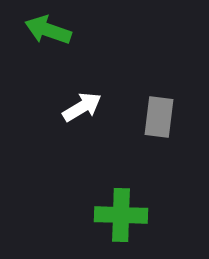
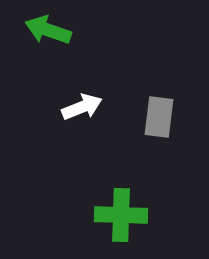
white arrow: rotated 9 degrees clockwise
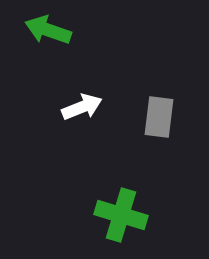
green cross: rotated 15 degrees clockwise
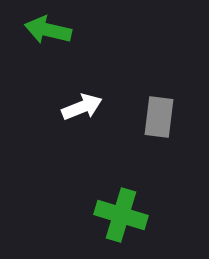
green arrow: rotated 6 degrees counterclockwise
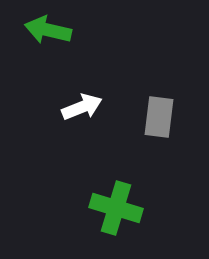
green cross: moved 5 px left, 7 px up
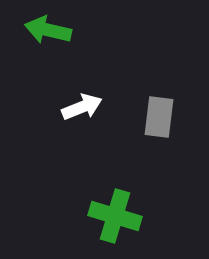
green cross: moved 1 px left, 8 px down
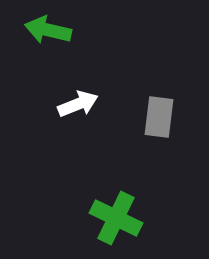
white arrow: moved 4 px left, 3 px up
green cross: moved 1 px right, 2 px down; rotated 9 degrees clockwise
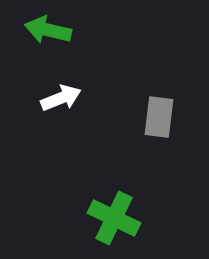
white arrow: moved 17 px left, 6 px up
green cross: moved 2 px left
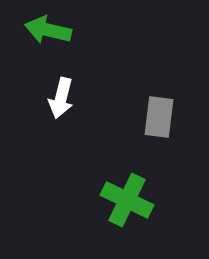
white arrow: rotated 126 degrees clockwise
green cross: moved 13 px right, 18 px up
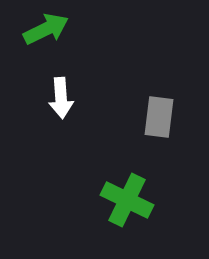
green arrow: moved 2 px left, 1 px up; rotated 141 degrees clockwise
white arrow: rotated 18 degrees counterclockwise
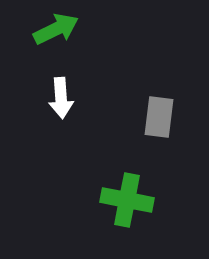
green arrow: moved 10 px right
green cross: rotated 15 degrees counterclockwise
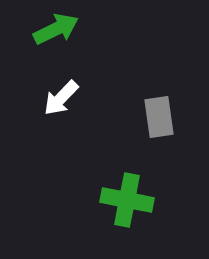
white arrow: rotated 48 degrees clockwise
gray rectangle: rotated 15 degrees counterclockwise
